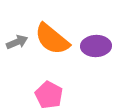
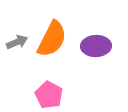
orange semicircle: rotated 102 degrees counterclockwise
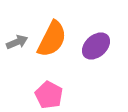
purple ellipse: rotated 40 degrees counterclockwise
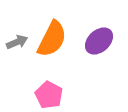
purple ellipse: moved 3 px right, 5 px up
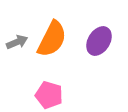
purple ellipse: rotated 16 degrees counterclockwise
pink pentagon: rotated 12 degrees counterclockwise
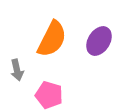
gray arrow: moved 28 px down; rotated 100 degrees clockwise
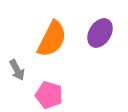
purple ellipse: moved 1 px right, 8 px up
gray arrow: rotated 15 degrees counterclockwise
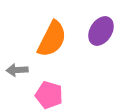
purple ellipse: moved 1 px right, 2 px up
gray arrow: rotated 115 degrees clockwise
